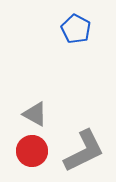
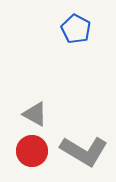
gray L-shape: rotated 57 degrees clockwise
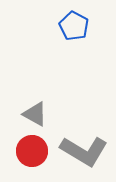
blue pentagon: moved 2 px left, 3 px up
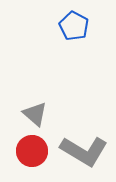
gray triangle: rotated 12 degrees clockwise
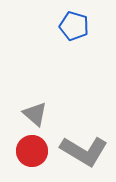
blue pentagon: rotated 12 degrees counterclockwise
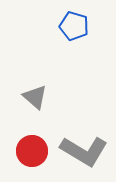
gray triangle: moved 17 px up
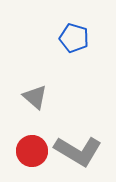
blue pentagon: moved 12 px down
gray L-shape: moved 6 px left
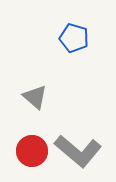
gray L-shape: rotated 9 degrees clockwise
